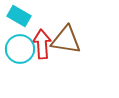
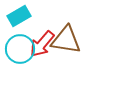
cyan rectangle: rotated 60 degrees counterclockwise
red arrow: rotated 136 degrees counterclockwise
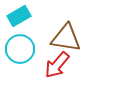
brown triangle: moved 2 px up
red arrow: moved 15 px right, 21 px down
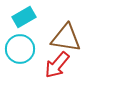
cyan rectangle: moved 5 px right, 1 px down
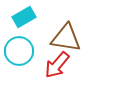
cyan circle: moved 1 px left, 2 px down
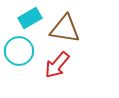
cyan rectangle: moved 6 px right, 1 px down
brown triangle: moved 1 px left, 9 px up
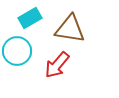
brown triangle: moved 5 px right
cyan circle: moved 2 px left
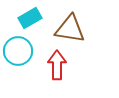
cyan circle: moved 1 px right
red arrow: rotated 140 degrees clockwise
